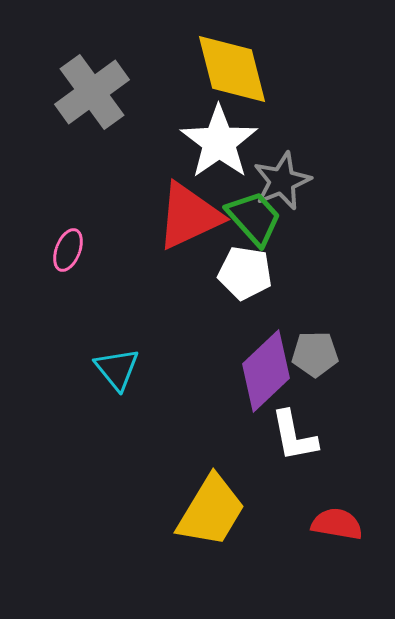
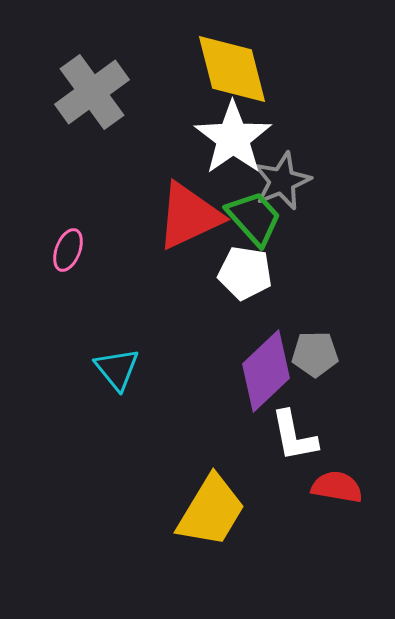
white star: moved 14 px right, 4 px up
red semicircle: moved 37 px up
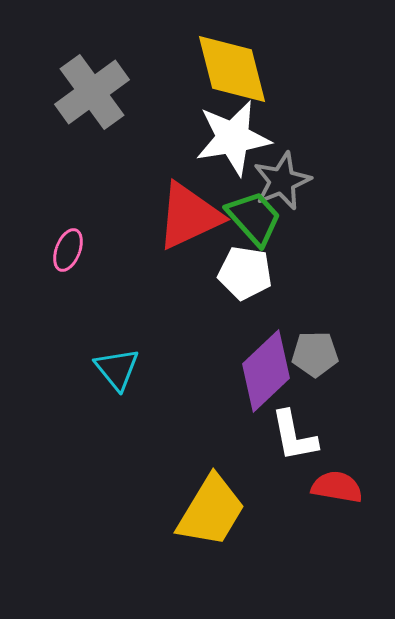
white star: rotated 26 degrees clockwise
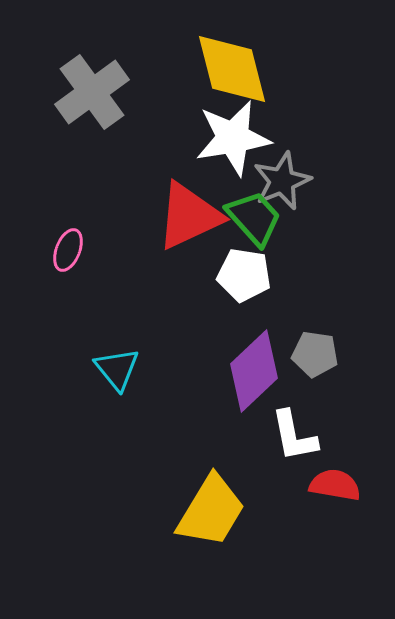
white pentagon: moved 1 px left, 2 px down
gray pentagon: rotated 9 degrees clockwise
purple diamond: moved 12 px left
red semicircle: moved 2 px left, 2 px up
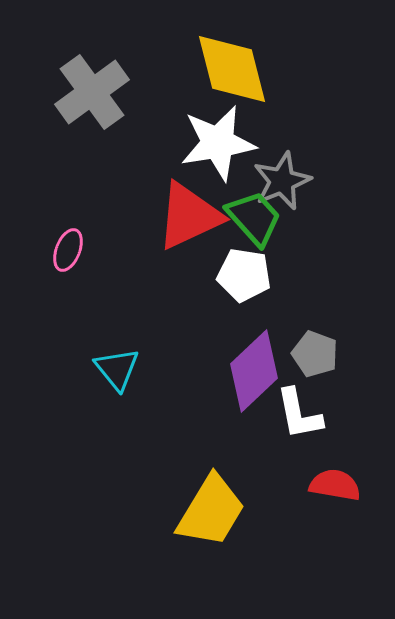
white star: moved 15 px left, 5 px down
gray pentagon: rotated 12 degrees clockwise
white L-shape: moved 5 px right, 22 px up
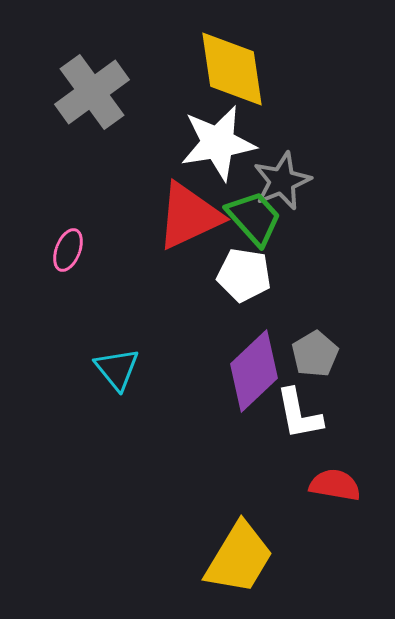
yellow diamond: rotated 6 degrees clockwise
gray pentagon: rotated 21 degrees clockwise
yellow trapezoid: moved 28 px right, 47 px down
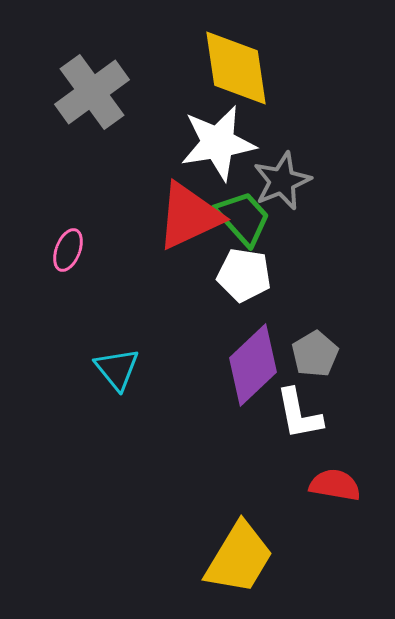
yellow diamond: moved 4 px right, 1 px up
green trapezoid: moved 11 px left
purple diamond: moved 1 px left, 6 px up
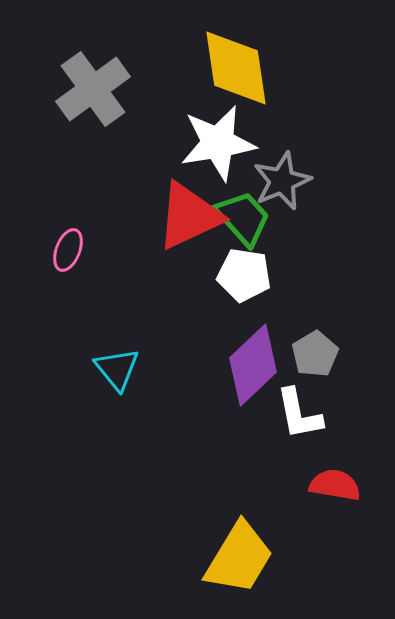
gray cross: moved 1 px right, 3 px up
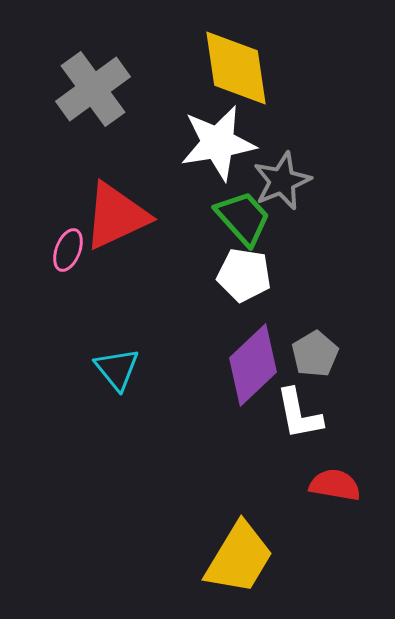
red triangle: moved 73 px left
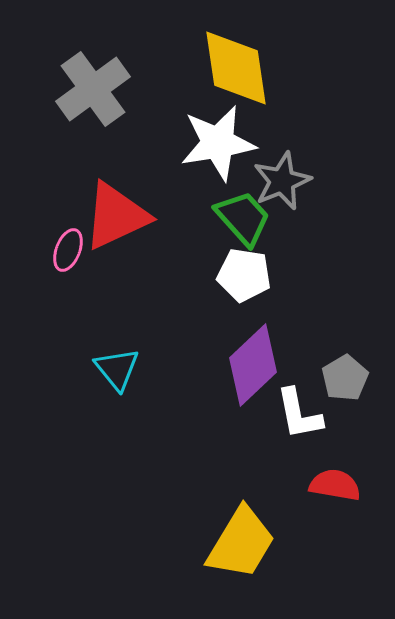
gray pentagon: moved 30 px right, 24 px down
yellow trapezoid: moved 2 px right, 15 px up
